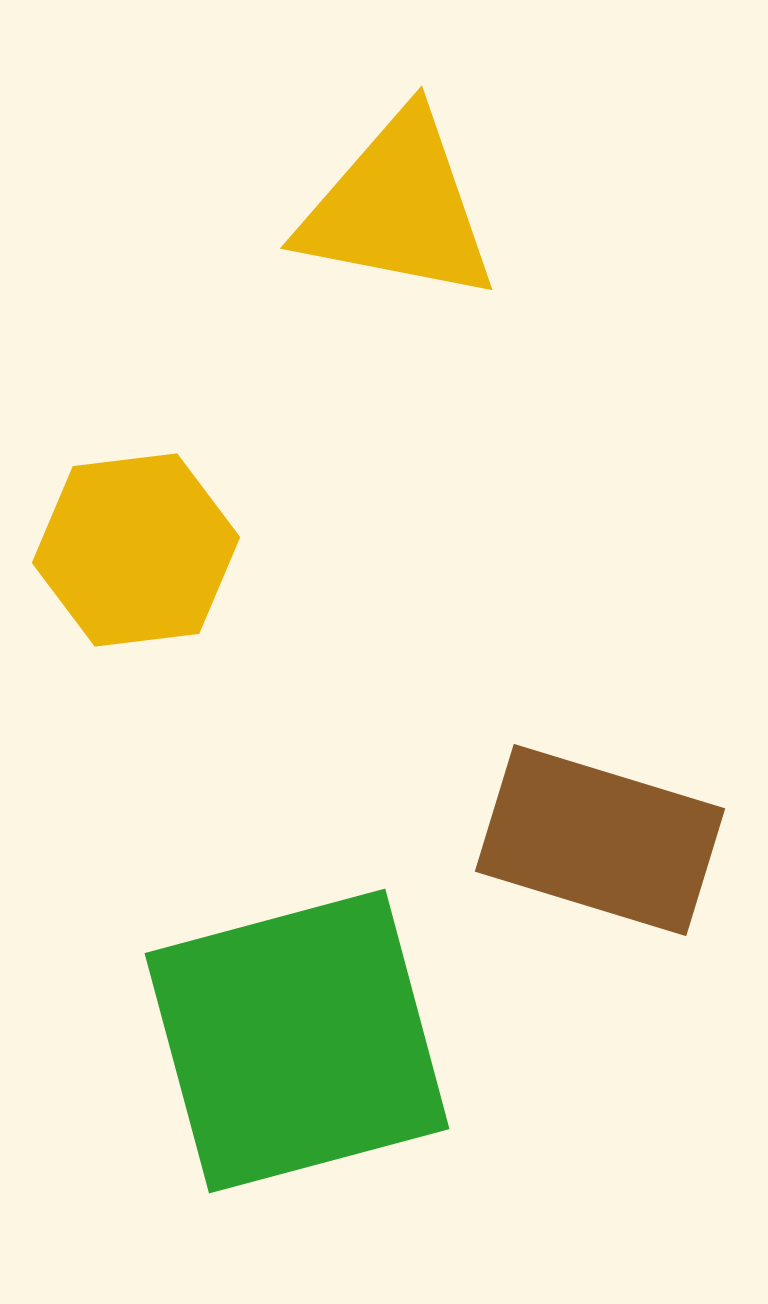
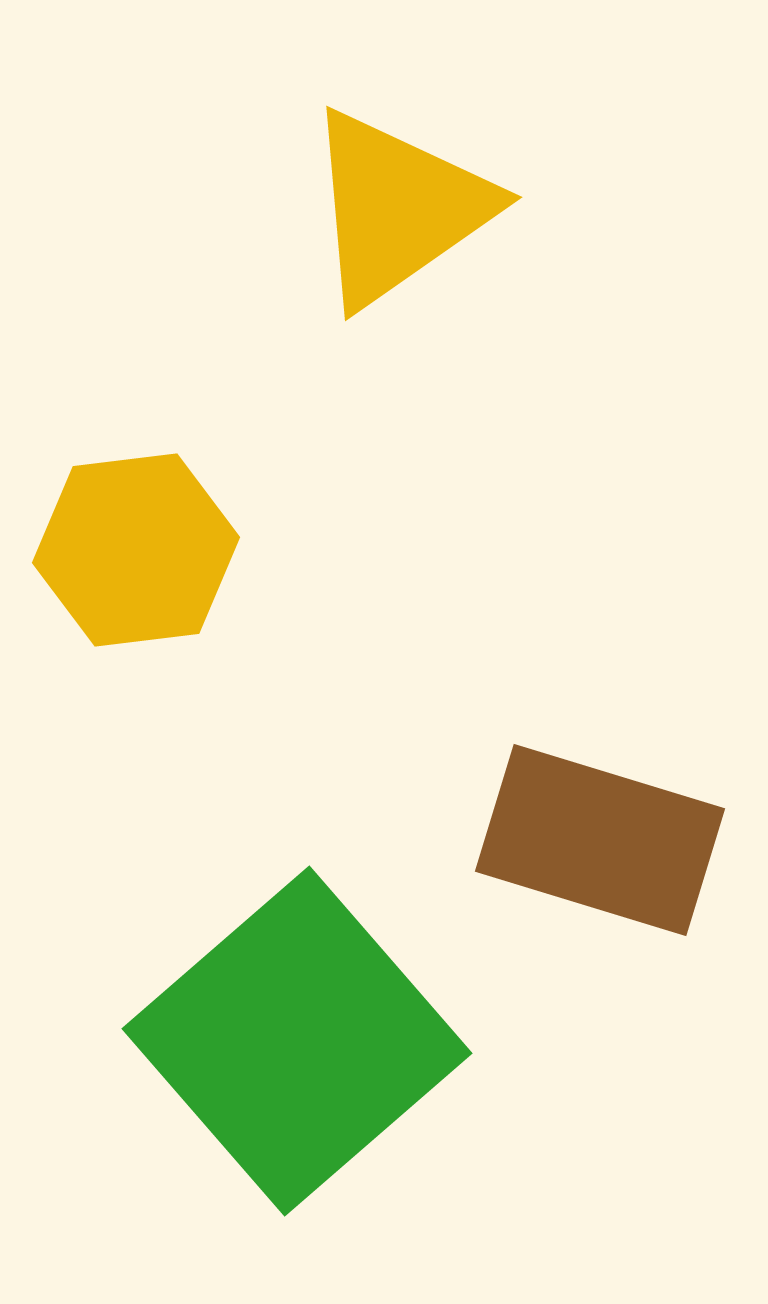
yellow triangle: rotated 46 degrees counterclockwise
green square: rotated 26 degrees counterclockwise
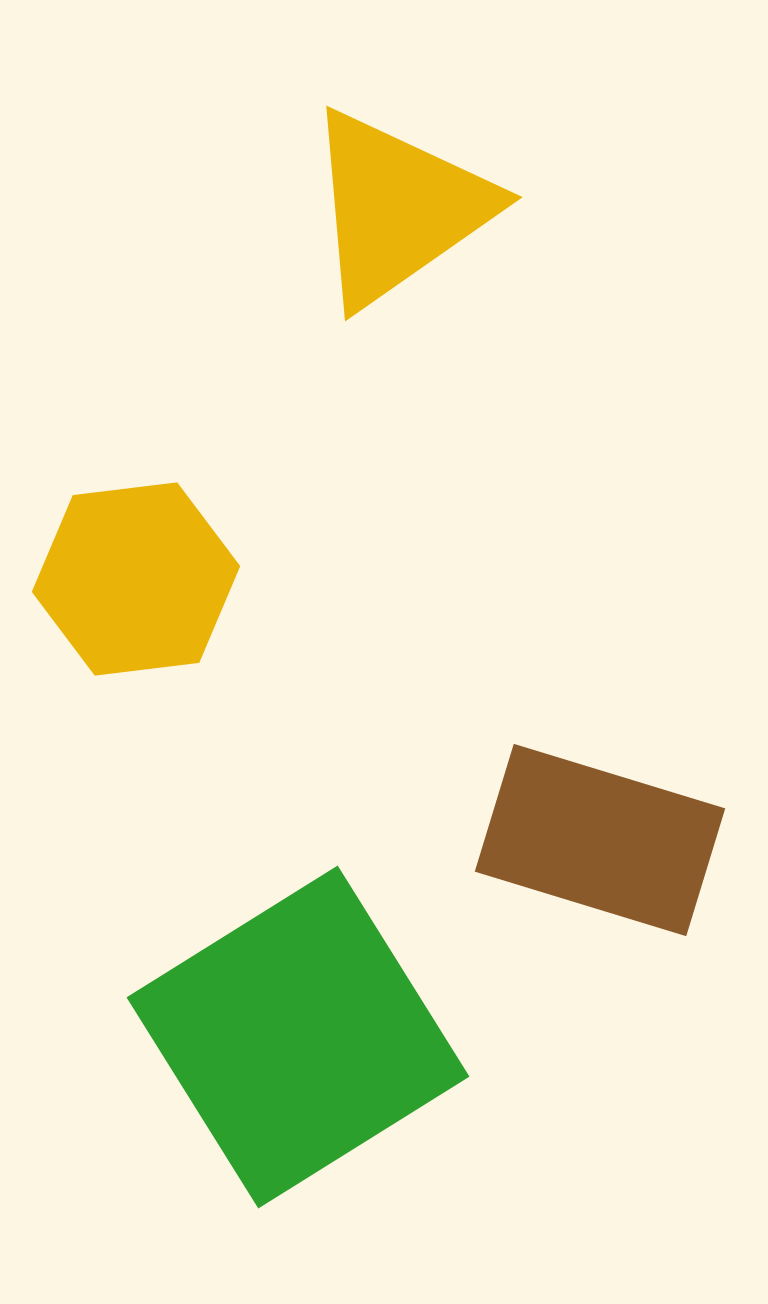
yellow hexagon: moved 29 px down
green square: moved 1 px right, 4 px up; rotated 9 degrees clockwise
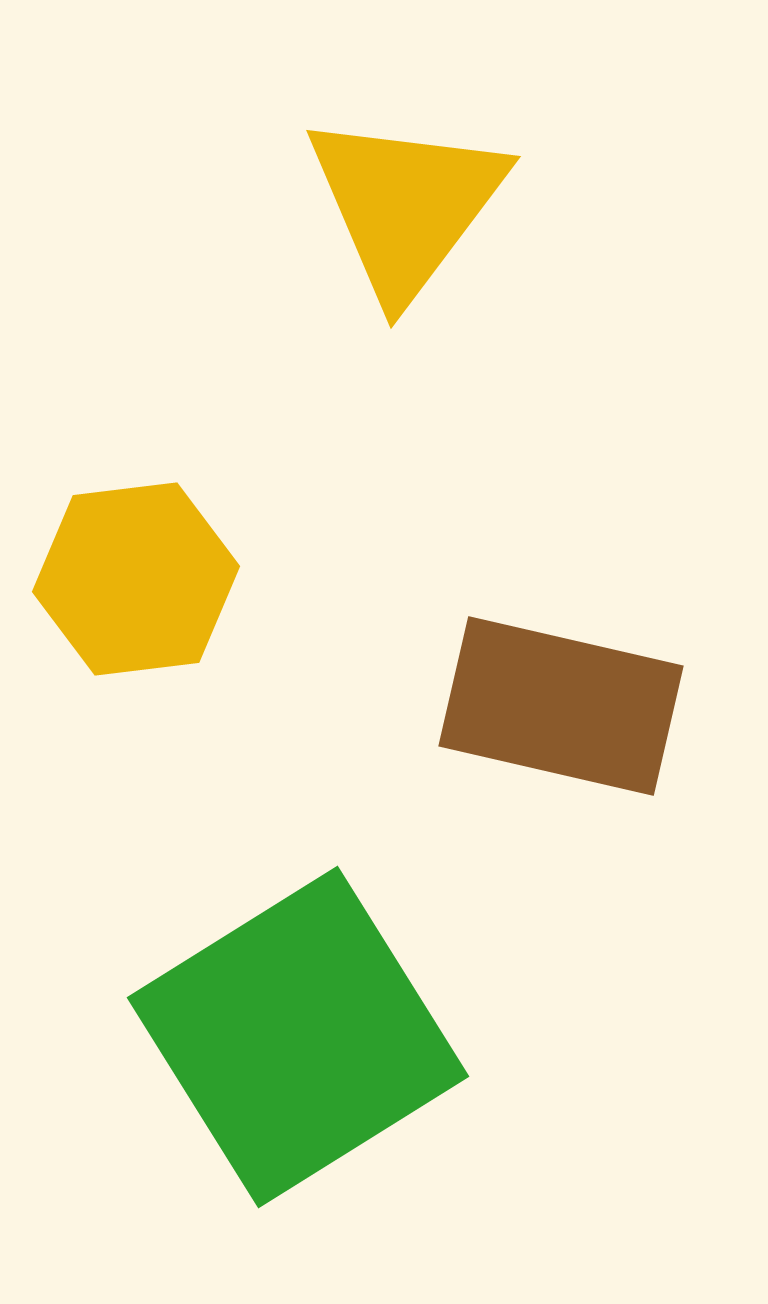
yellow triangle: moved 8 px right, 3 px up; rotated 18 degrees counterclockwise
brown rectangle: moved 39 px left, 134 px up; rotated 4 degrees counterclockwise
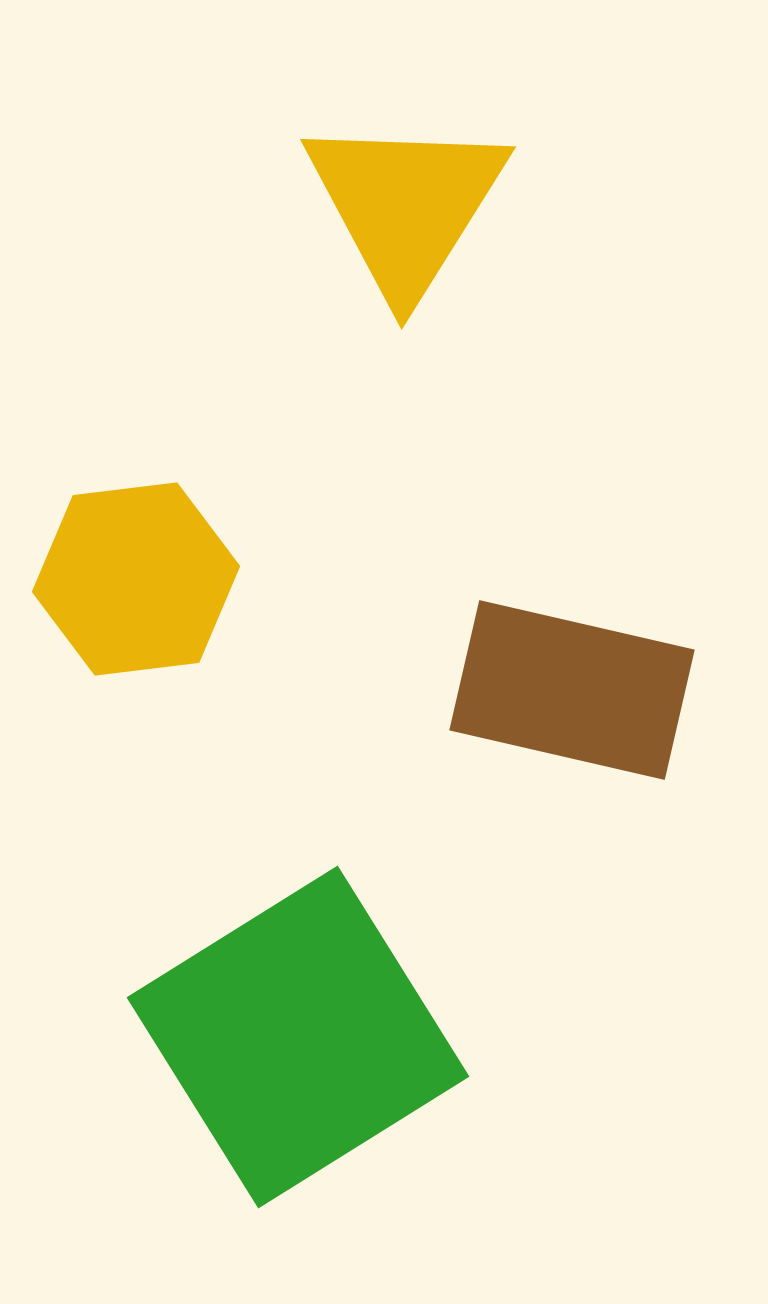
yellow triangle: rotated 5 degrees counterclockwise
brown rectangle: moved 11 px right, 16 px up
